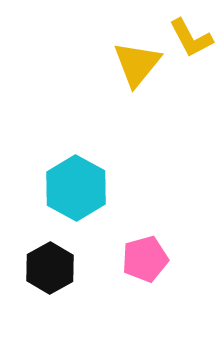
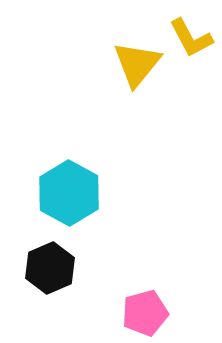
cyan hexagon: moved 7 px left, 5 px down
pink pentagon: moved 54 px down
black hexagon: rotated 6 degrees clockwise
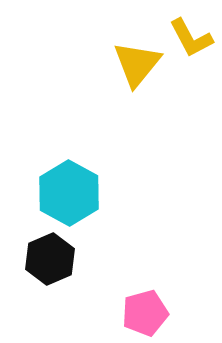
black hexagon: moved 9 px up
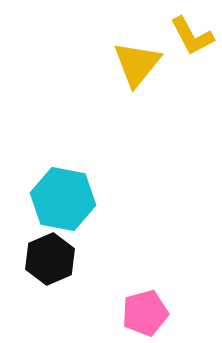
yellow L-shape: moved 1 px right, 2 px up
cyan hexagon: moved 6 px left, 6 px down; rotated 18 degrees counterclockwise
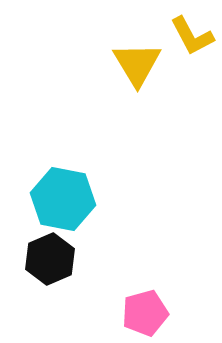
yellow triangle: rotated 10 degrees counterclockwise
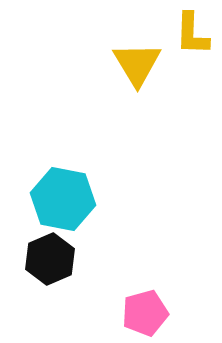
yellow L-shape: moved 2 px up; rotated 30 degrees clockwise
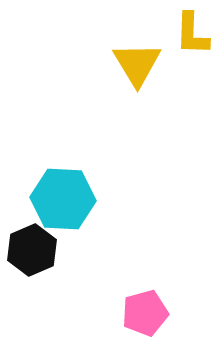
cyan hexagon: rotated 8 degrees counterclockwise
black hexagon: moved 18 px left, 9 px up
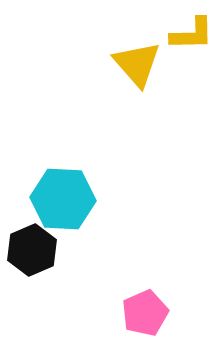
yellow L-shape: rotated 93 degrees counterclockwise
yellow triangle: rotated 10 degrees counterclockwise
pink pentagon: rotated 9 degrees counterclockwise
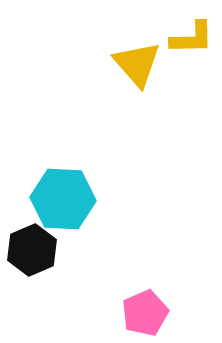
yellow L-shape: moved 4 px down
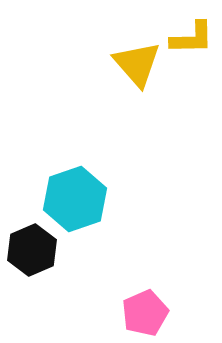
cyan hexagon: moved 12 px right; rotated 22 degrees counterclockwise
